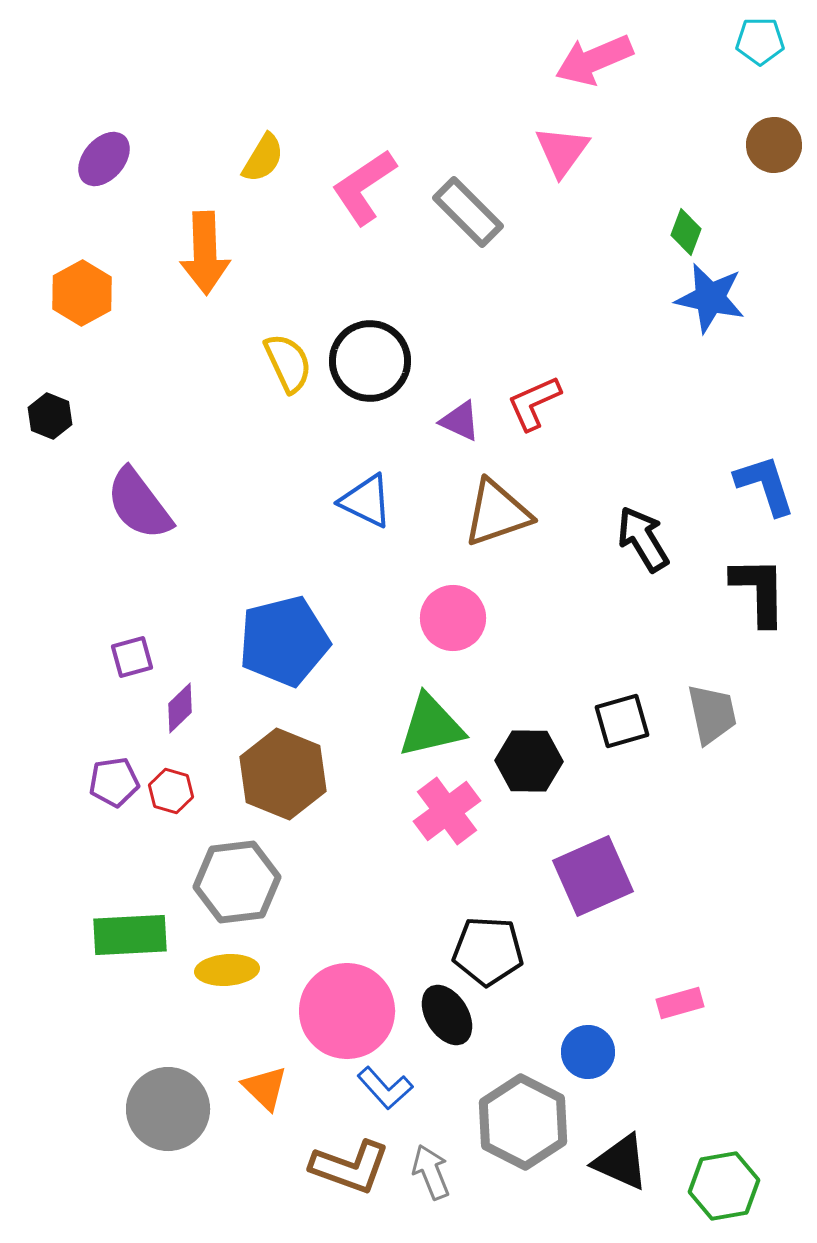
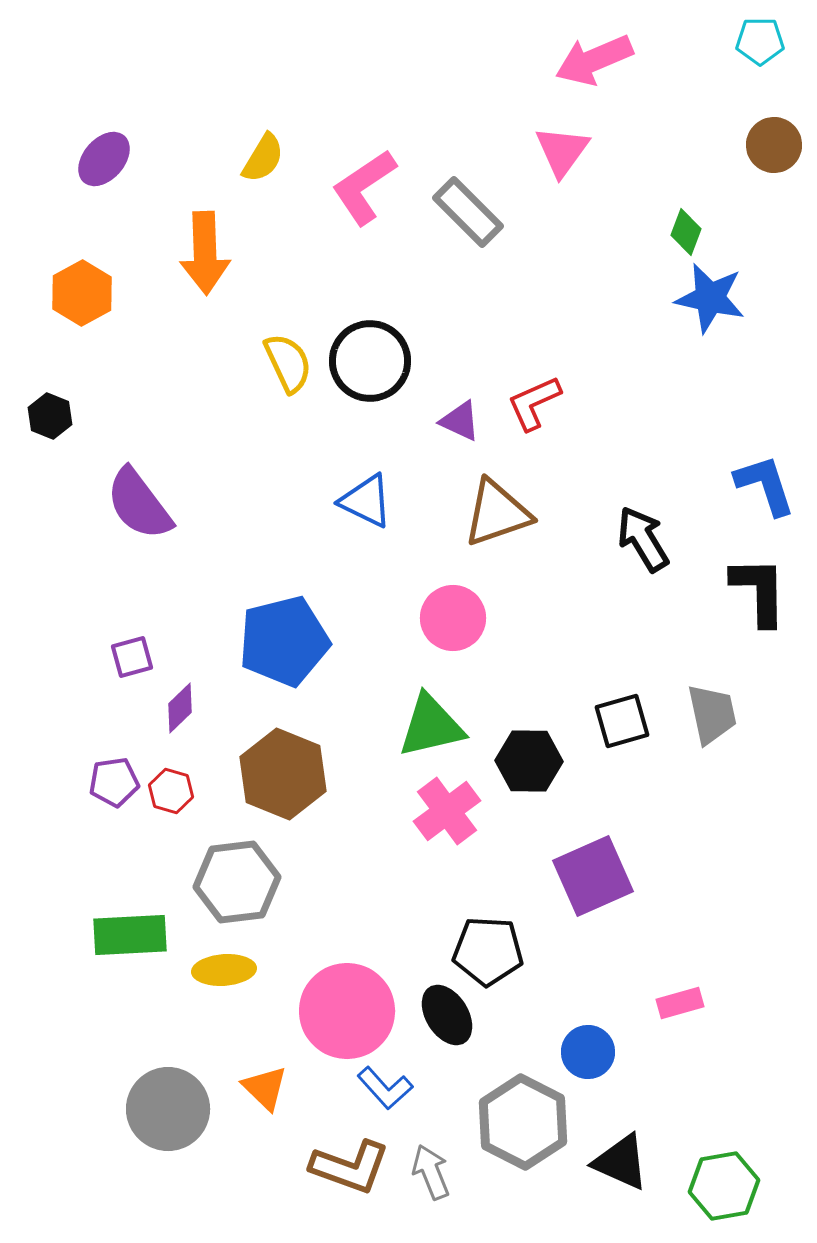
yellow ellipse at (227, 970): moved 3 px left
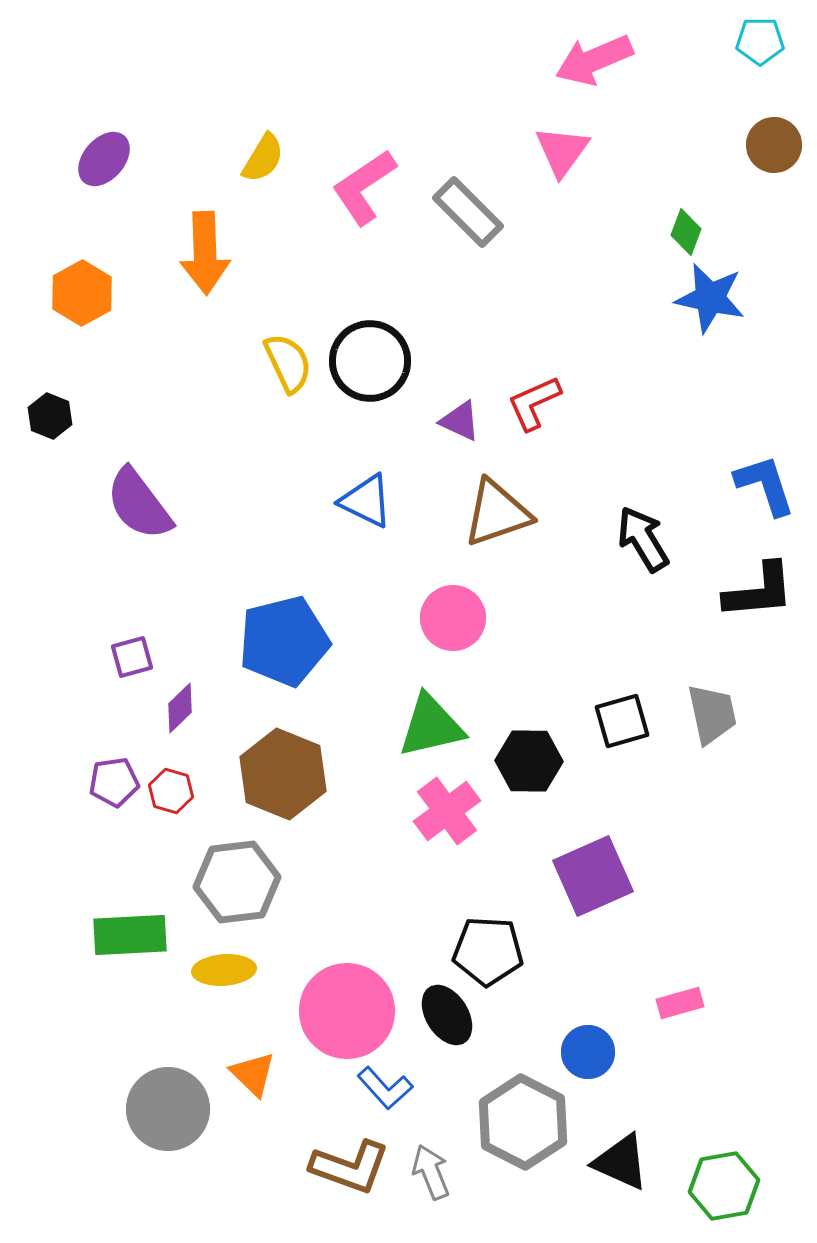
black L-shape at (759, 591): rotated 86 degrees clockwise
orange triangle at (265, 1088): moved 12 px left, 14 px up
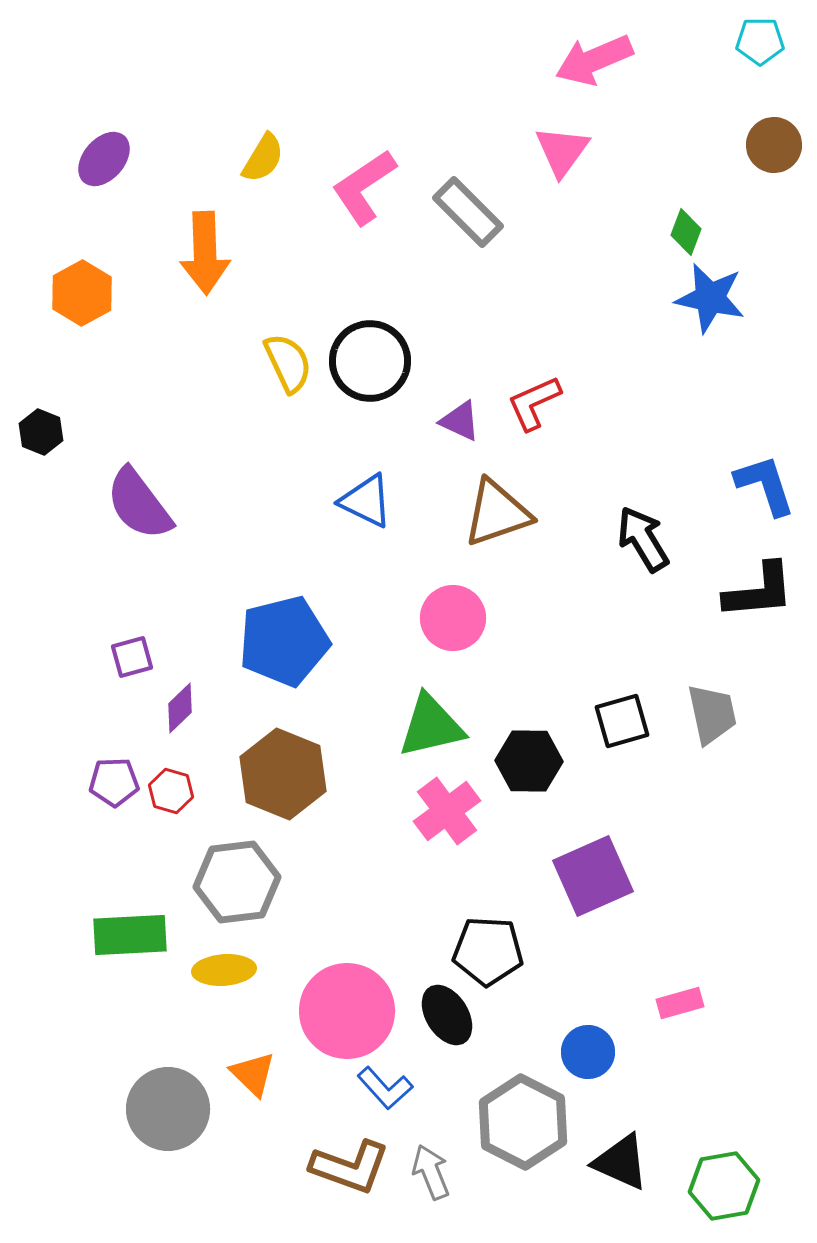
black hexagon at (50, 416): moved 9 px left, 16 px down
purple pentagon at (114, 782): rotated 6 degrees clockwise
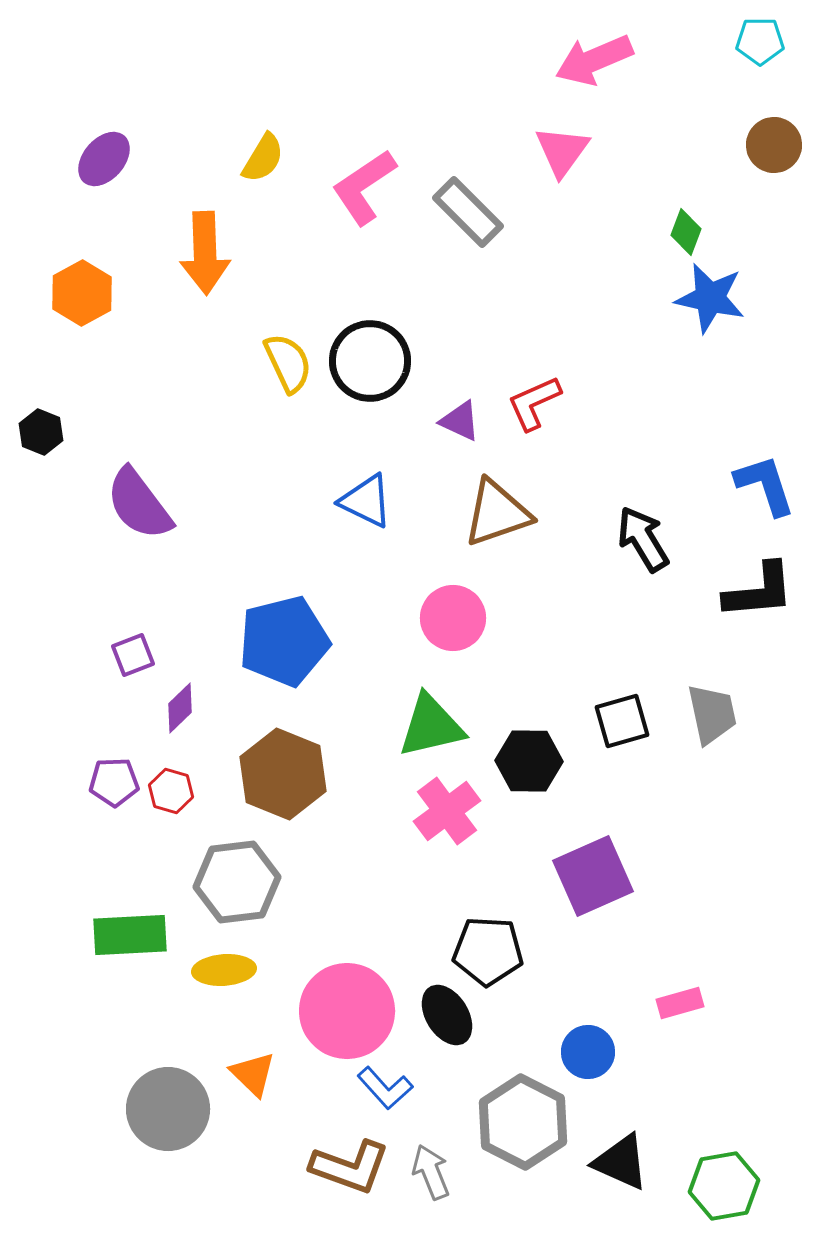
purple square at (132, 657): moved 1 px right, 2 px up; rotated 6 degrees counterclockwise
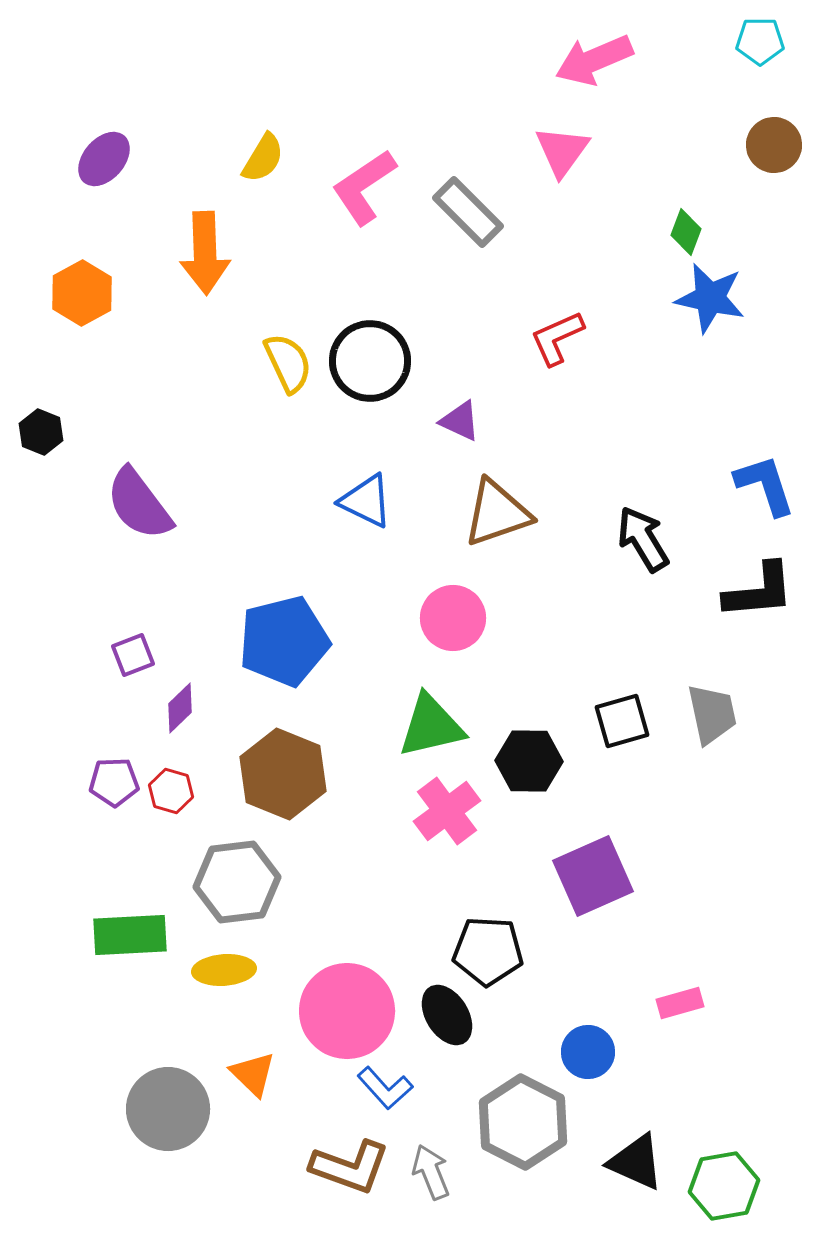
red L-shape at (534, 403): moved 23 px right, 65 px up
black triangle at (621, 1162): moved 15 px right
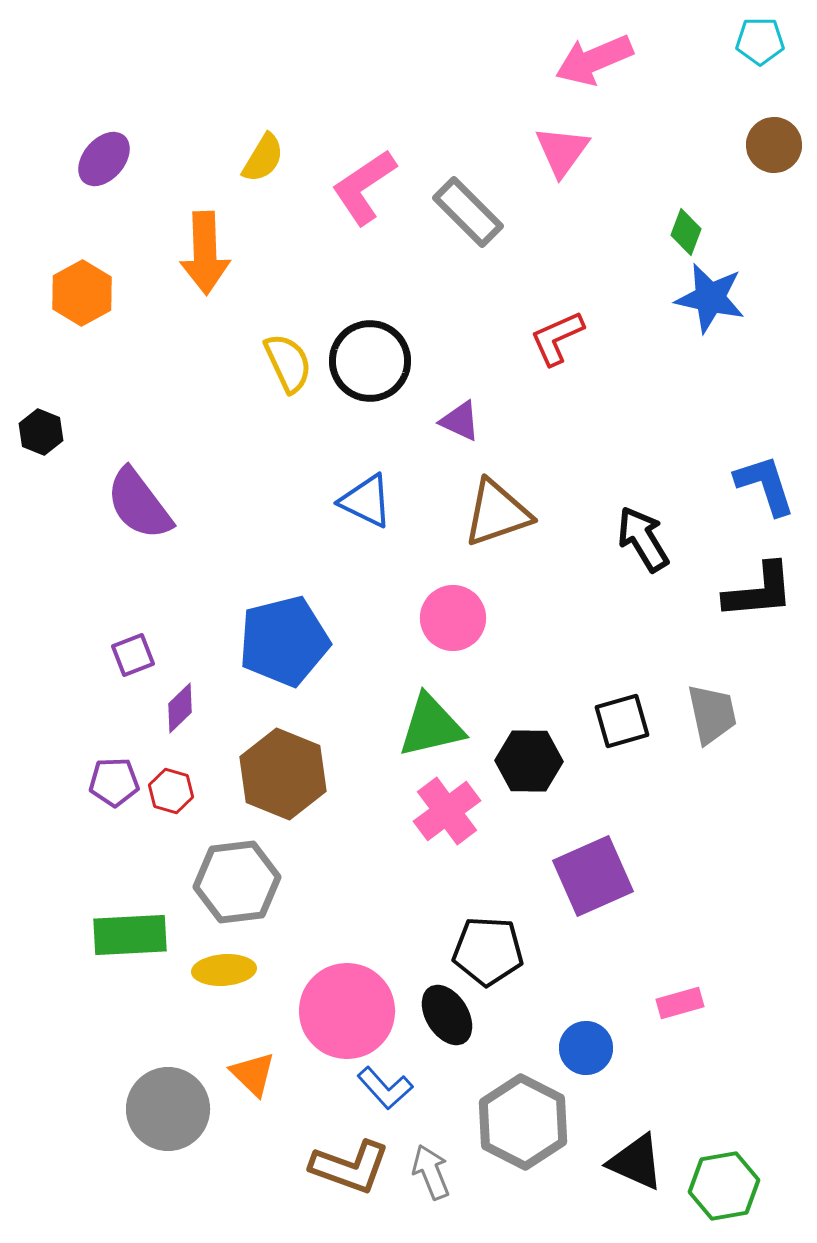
blue circle at (588, 1052): moved 2 px left, 4 px up
